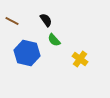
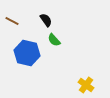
yellow cross: moved 6 px right, 26 px down
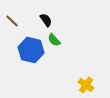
brown line: rotated 16 degrees clockwise
blue hexagon: moved 4 px right, 3 px up
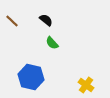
black semicircle: rotated 16 degrees counterclockwise
green semicircle: moved 2 px left, 3 px down
blue hexagon: moved 27 px down
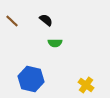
green semicircle: moved 3 px right; rotated 48 degrees counterclockwise
blue hexagon: moved 2 px down
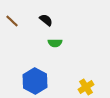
blue hexagon: moved 4 px right, 2 px down; rotated 15 degrees clockwise
yellow cross: moved 2 px down; rotated 21 degrees clockwise
